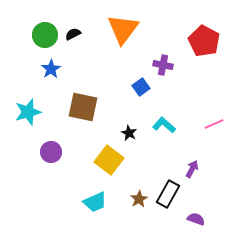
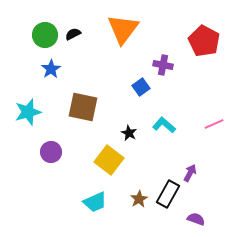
purple arrow: moved 2 px left, 4 px down
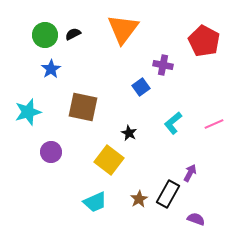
cyan L-shape: moved 9 px right, 2 px up; rotated 80 degrees counterclockwise
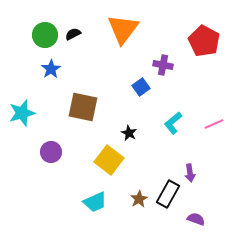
cyan star: moved 6 px left, 1 px down
purple arrow: rotated 144 degrees clockwise
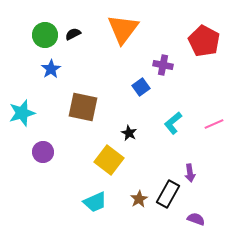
purple circle: moved 8 px left
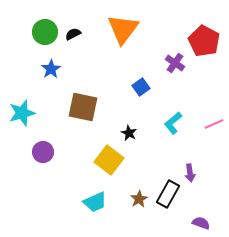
green circle: moved 3 px up
purple cross: moved 12 px right, 2 px up; rotated 24 degrees clockwise
purple semicircle: moved 5 px right, 4 px down
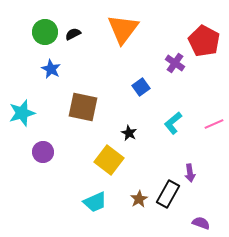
blue star: rotated 12 degrees counterclockwise
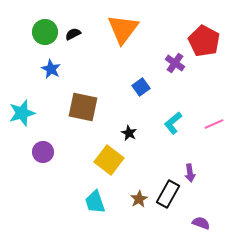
cyan trapezoid: rotated 95 degrees clockwise
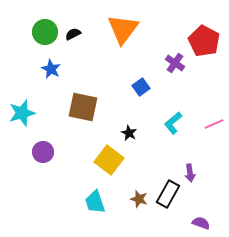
brown star: rotated 24 degrees counterclockwise
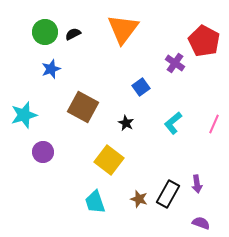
blue star: rotated 24 degrees clockwise
brown square: rotated 16 degrees clockwise
cyan star: moved 2 px right, 2 px down
pink line: rotated 42 degrees counterclockwise
black star: moved 3 px left, 10 px up
purple arrow: moved 7 px right, 11 px down
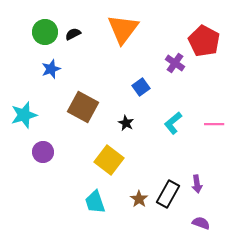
pink line: rotated 66 degrees clockwise
brown star: rotated 18 degrees clockwise
